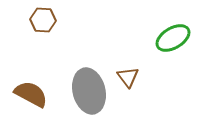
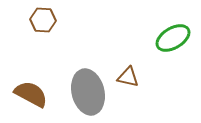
brown triangle: rotated 40 degrees counterclockwise
gray ellipse: moved 1 px left, 1 px down
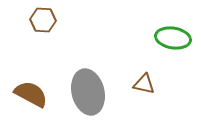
green ellipse: rotated 40 degrees clockwise
brown triangle: moved 16 px right, 7 px down
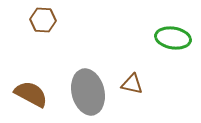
brown triangle: moved 12 px left
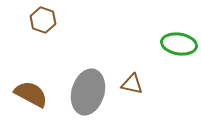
brown hexagon: rotated 15 degrees clockwise
green ellipse: moved 6 px right, 6 px down
gray ellipse: rotated 30 degrees clockwise
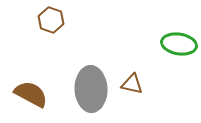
brown hexagon: moved 8 px right
gray ellipse: moved 3 px right, 3 px up; rotated 18 degrees counterclockwise
